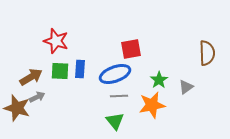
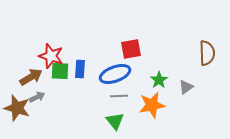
red star: moved 5 px left, 15 px down
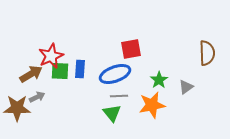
red star: rotated 30 degrees clockwise
brown arrow: moved 3 px up
brown star: rotated 16 degrees counterclockwise
green triangle: moved 3 px left, 8 px up
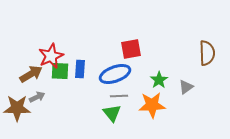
orange star: rotated 8 degrees clockwise
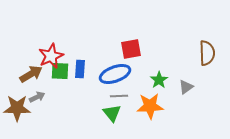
orange star: moved 2 px left, 1 px down
